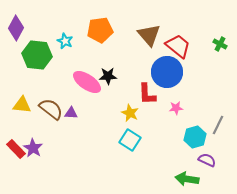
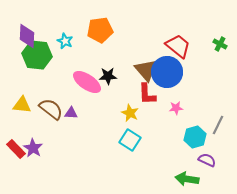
purple diamond: moved 11 px right, 8 px down; rotated 25 degrees counterclockwise
brown triangle: moved 3 px left, 35 px down
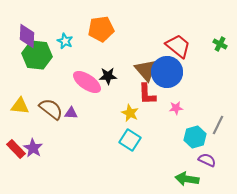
orange pentagon: moved 1 px right, 1 px up
yellow triangle: moved 2 px left, 1 px down
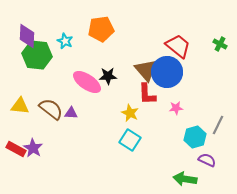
red rectangle: rotated 18 degrees counterclockwise
green arrow: moved 2 px left
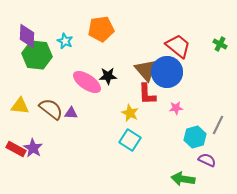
green arrow: moved 2 px left
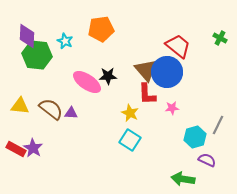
green cross: moved 6 px up
pink star: moved 4 px left
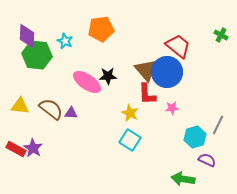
green cross: moved 1 px right, 3 px up
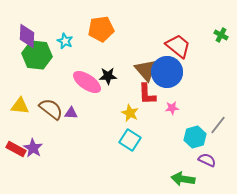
gray line: rotated 12 degrees clockwise
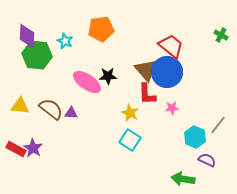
red trapezoid: moved 7 px left
cyan hexagon: rotated 20 degrees counterclockwise
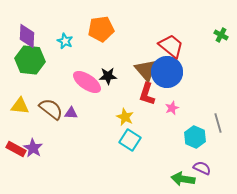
green hexagon: moved 7 px left, 5 px down
red L-shape: rotated 20 degrees clockwise
pink star: rotated 16 degrees counterclockwise
yellow star: moved 5 px left, 4 px down
gray line: moved 2 px up; rotated 54 degrees counterclockwise
purple semicircle: moved 5 px left, 8 px down
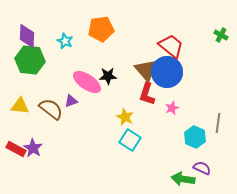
purple triangle: moved 12 px up; rotated 24 degrees counterclockwise
gray line: rotated 24 degrees clockwise
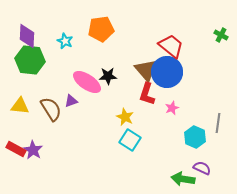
brown semicircle: rotated 20 degrees clockwise
purple star: moved 2 px down
